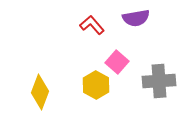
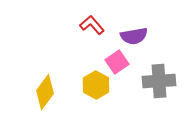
purple semicircle: moved 2 px left, 18 px down
pink square: rotated 15 degrees clockwise
yellow diamond: moved 5 px right; rotated 16 degrees clockwise
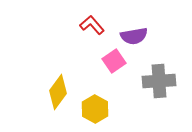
pink square: moved 3 px left, 1 px up
yellow hexagon: moved 1 px left, 24 px down
yellow diamond: moved 13 px right
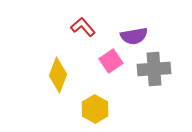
red L-shape: moved 9 px left, 2 px down
pink square: moved 3 px left
gray cross: moved 5 px left, 12 px up
yellow diamond: moved 17 px up; rotated 16 degrees counterclockwise
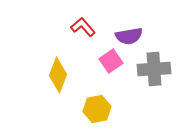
purple semicircle: moved 5 px left
yellow hexagon: moved 2 px right; rotated 20 degrees clockwise
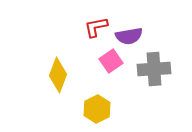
red L-shape: moved 13 px right; rotated 60 degrees counterclockwise
yellow hexagon: rotated 16 degrees counterclockwise
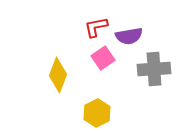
pink square: moved 8 px left, 3 px up
yellow hexagon: moved 4 px down
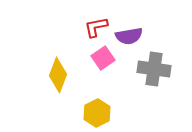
gray cross: rotated 12 degrees clockwise
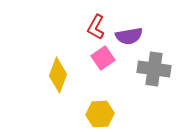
red L-shape: rotated 50 degrees counterclockwise
yellow hexagon: moved 3 px right, 1 px down; rotated 24 degrees clockwise
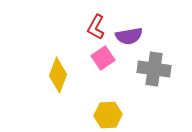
yellow hexagon: moved 8 px right, 1 px down
